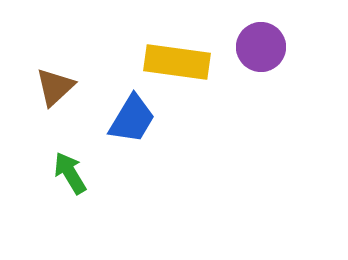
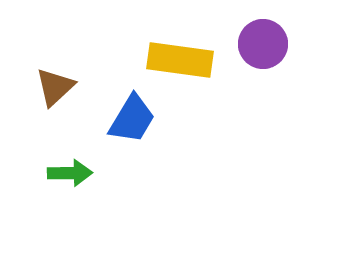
purple circle: moved 2 px right, 3 px up
yellow rectangle: moved 3 px right, 2 px up
green arrow: rotated 120 degrees clockwise
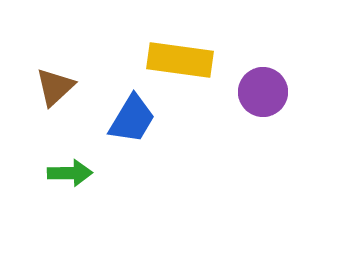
purple circle: moved 48 px down
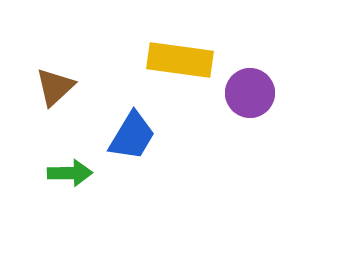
purple circle: moved 13 px left, 1 px down
blue trapezoid: moved 17 px down
